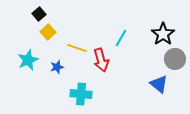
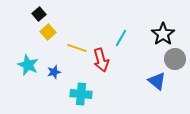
cyan star: moved 5 px down; rotated 25 degrees counterclockwise
blue star: moved 3 px left, 5 px down
blue triangle: moved 2 px left, 3 px up
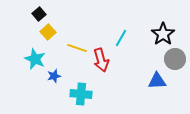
cyan star: moved 7 px right, 6 px up
blue star: moved 4 px down
blue triangle: rotated 42 degrees counterclockwise
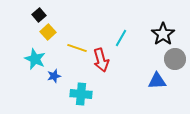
black square: moved 1 px down
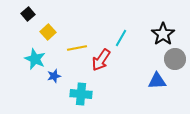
black square: moved 11 px left, 1 px up
yellow line: rotated 30 degrees counterclockwise
red arrow: rotated 50 degrees clockwise
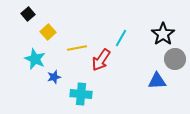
blue star: moved 1 px down
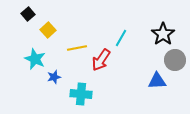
yellow square: moved 2 px up
gray circle: moved 1 px down
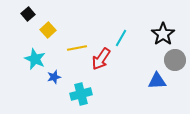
red arrow: moved 1 px up
cyan cross: rotated 20 degrees counterclockwise
